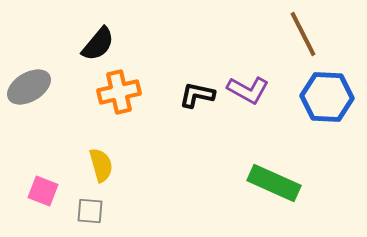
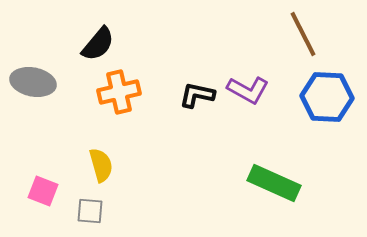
gray ellipse: moved 4 px right, 5 px up; rotated 42 degrees clockwise
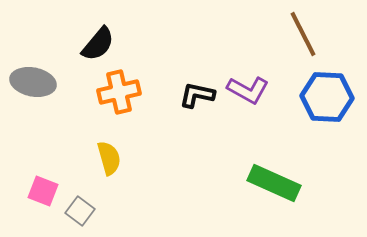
yellow semicircle: moved 8 px right, 7 px up
gray square: moved 10 px left; rotated 32 degrees clockwise
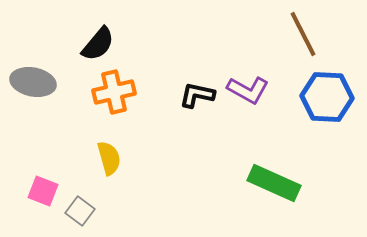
orange cross: moved 5 px left
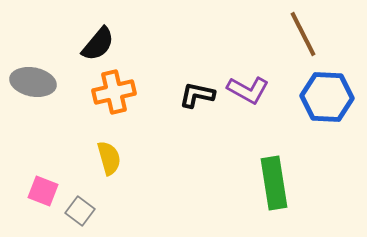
green rectangle: rotated 57 degrees clockwise
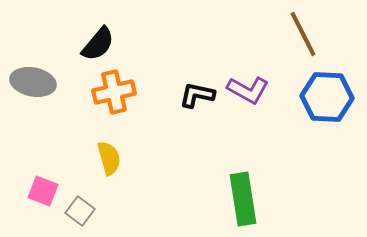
green rectangle: moved 31 px left, 16 px down
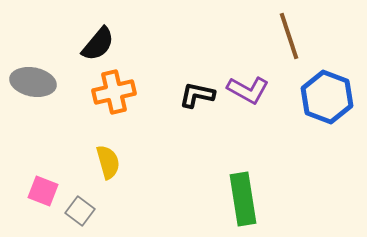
brown line: moved 14 px left, 2 px down; rotated 9 degrees clockwise
blue hexagon: rotated 18 degrees clockwise
yellow semicircle: moved 1 px left, 4 px down
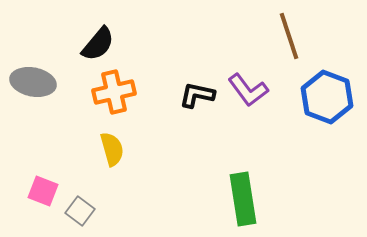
purple L-shape: rotated 24 degrees clockwise
yellow semicircle: moved 4 px right, 13 px up
